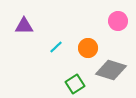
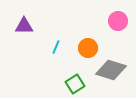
cyan line: rotated 24 degrees counterclockwise
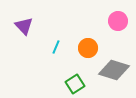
purple triangle: rotated 48 degrees clockwise
gray diamond: moved 3 px right
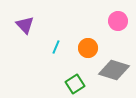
purple triangle: moved 1 px right, 1 px up
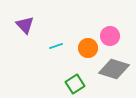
pink circle: moved 8 px left, 15 px down
cyan line: moved 1 px up; rotated 48 degrees clockwise
gray diamond: moved 1 px up
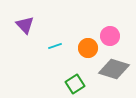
cyan line: moved 1 px left
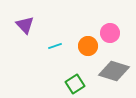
pink circle: moved 3 px up
orange circle: moved 2 px up
gray diamond: moved 2 px down
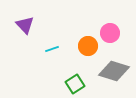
cyan line: moved 3 px left, 3 px down
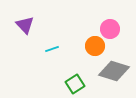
pink circle: moved 4 px up
orange circle: moved 7 px right
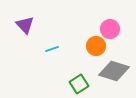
orange circle: moved 1 px right
green square: moved 4 px right
